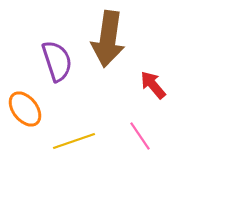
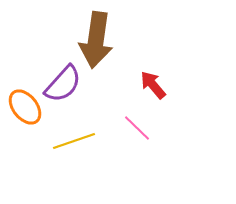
brown arrow: moved 12 px left, 1 px down
purple semicircle: moved 6 px right, 23 px down; rotated 60 degrees clockwise
orange ellipse: moved 2 px up
pink line: moved 3 px left, 8 px up; rotated 12 degrees counterclockwise
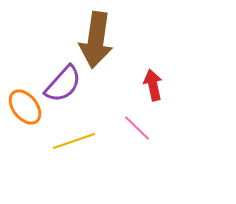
red arrow: rotated 28 degrees clockwise
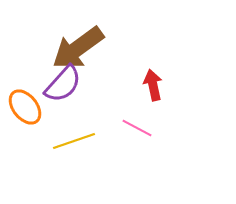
brown arrow: moved 18 px left, 8 px down; rotated 46 degrees clockwise
pink line: rotated 16 degrees counterclockwise
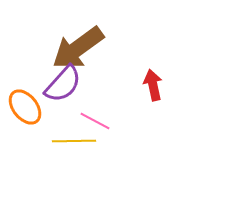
pink line: moved 42 px left, 7 px up
yellow line: rotated 18 degrees clockwise
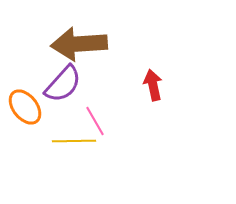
brown arrow: moved 1 px right, 4 px up; rotated 32 degrees clockwise
pink line: rotated 32 degrees clockwise
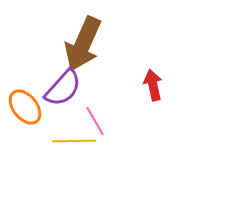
brown arrow: moved 4 px right; rotated 62 degrees counterclockwise
purple semicircle: moved 4 px down
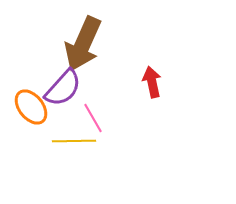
red arrow: moved 1 px left, 3 px up
orange ellipse: moved 6 px right
pink line: moved 2 px left, 3 px up
